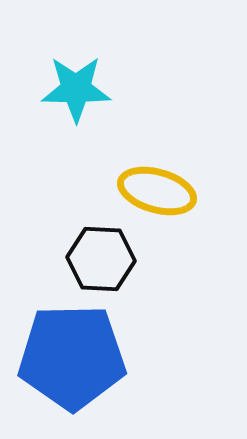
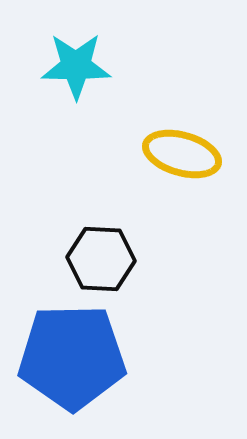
cyan star: moved 23 px up
yellow ellipse: moved 25 px right, 37 px up
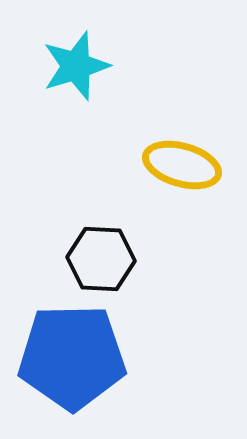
cyan star: rotated 18 degrees counterclockwise
yellow ellipse: moved 11 px down
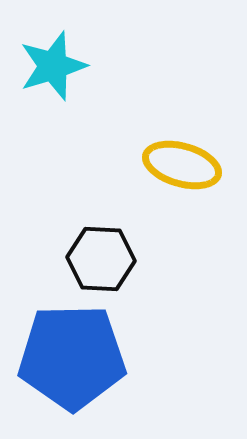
cyan star: moved 23 px left
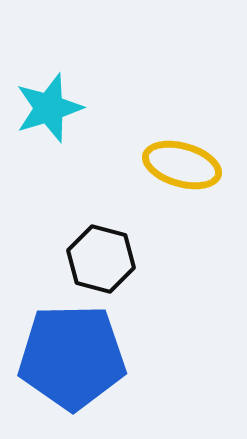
cyan star: moved 4 px left, 42 px down
black hexagon: rotated 12 degrees clockwise
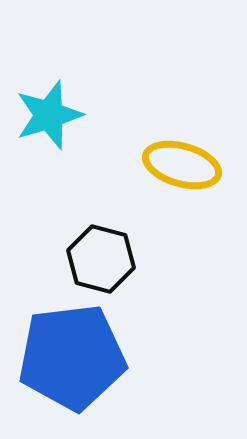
cyan star: moved 7 px down
blue pentagon: rotated 6 degrees counterclockwise
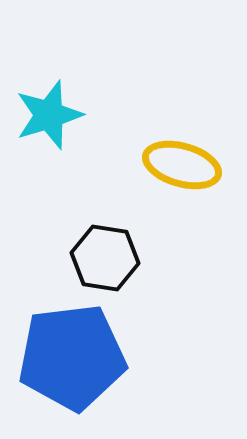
black hexagon: moved 4 px right, 1 px up; rotated 6 degrees counterclockwise
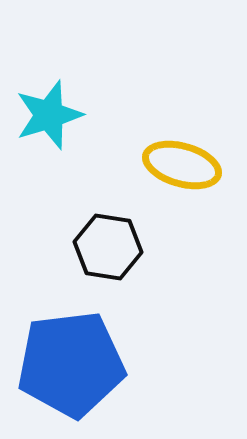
black hexagon: moved 3 px right, 11 px up
blue pentagon: moved 1 px left, 7 px down
